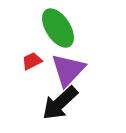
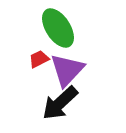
red trapezoid: moved 7 px right, 2 px up
purple triangle: moved 1 px left
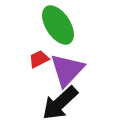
green ellipse: moved 3 px up
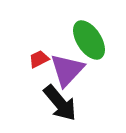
green ellipse: moved 31 px right, 15 px down
black arrow: rotated 87 degrees counterclockwise
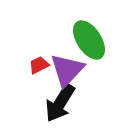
red trapezoid: moved 6 px down
black arrow: rotated 72 degrees clockwise
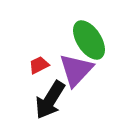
purple triangle: moved 9 px right
black arrow: moved 10 px left, 3 px up
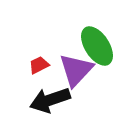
green ellipse: moved 8 px right, 6 px down
black arrow: rotated 39 degrees clockwise
